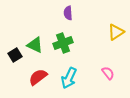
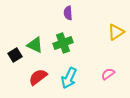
pink semicircle: moved 1 px down; rotated 88 degrees counterclockwise
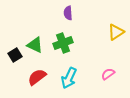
red semicircle: moved 1 px left
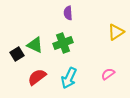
black square: moved 2 px right, 1 px up
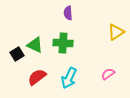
green cross: rotated 24 degrees clockwise
